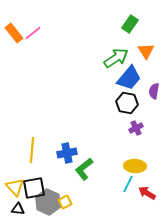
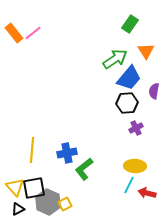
green arrow: moved 1 px left, 1 px down
black hexagon: rotated 15 degrees counterclockwise
cyan line: moved 1 px right, 1 px down
red arrow: rotated 18 degrees counterclockwise
yellow square: moved 2 px down
black triangle: rotated 32 degrees counterclockwise
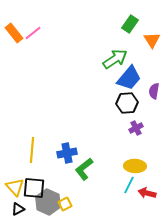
orange triangle: moved 6 px right, 11 px up
black square: rotated 15 degrees clockwise
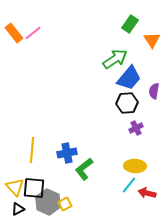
cyan line: rotated 12 degrees clockwise
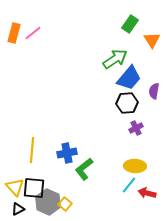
orange rectangle: rotated 54 degrees clockwise
yellow square: rotated 24 degrees counterclockwise
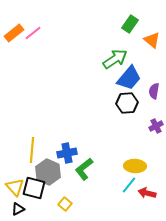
orange rectangle: rotated 36 degrees clockwise
orange triangle: rotated 18 degrees counterclockwise
purple cross: moved 20 px right, 2 px up
black square: rotated 10 degrees clockwise
gray hexagon: moved 30 px up
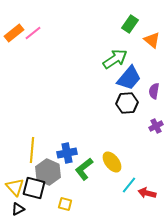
yellow ellipse: moved 23 px left, 4 px up; rotated 50 degrees clockwise
yellow square: rotated 24 degrees counterclockwise
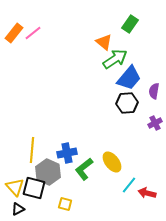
orange rectangle: rotated 12 degrees counterclockwise
orange triangle: moved 48 px left, 2 px down
purple cross: moved 1 px left, 3 px up
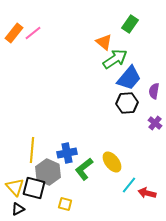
purple cross: rotated 24 degrees counterclockwise
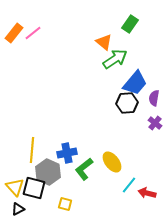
blue trapezoid: moved 6 px right, 5 px down
purple semicircle: moved 7 px down
